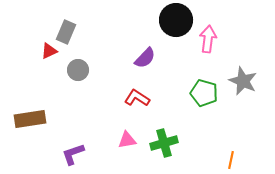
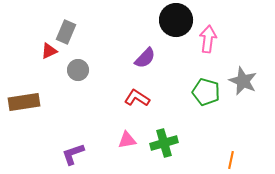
green pentagon: moved 2 px right, 1 px up
brown rectangle: moved 6 px left, 17 px up
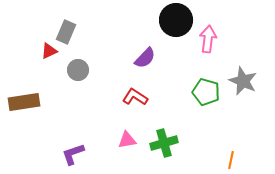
red L-shape: moved 2 px left, 1 px up
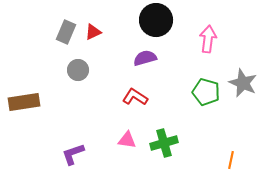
black circle: moved 20 px left
red triangle: moved 44 px right, 19 px up
purple semicircle: rotated 150 degrees counterclockwise
gray star: moved 2 px down
pink triangle: rotated 18 degrees clockwise
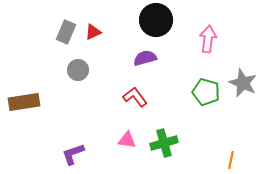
red L-shape: rotated 20 degrees clockwise
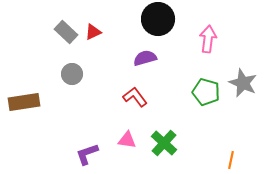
black circle: moved 2 px right, 1 px up
gray rectangle: rotated 70 degrees counterclockwise
gray circle: moved 6 px left, 4 px down
green cross: rotated 32 degrees counterclockwise
purple L-shape: moved 14 px right
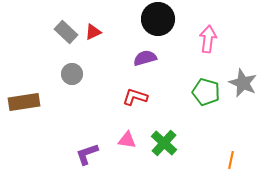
red L-shape: rotated 35 degrees counterclockwise
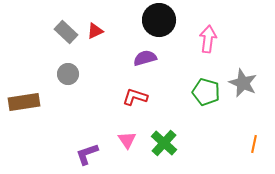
black circle: moved 1 px right, 1 px down
red triangle: moved 2 px right, 1 px up
gray circle: moved 4 px left
pink triangle: rotated 48 degrees clockwise
orange line: moved 23 px right, 16 px up
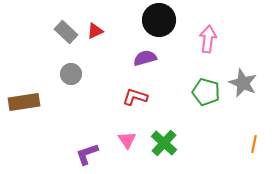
gray circle: moved 3 px right
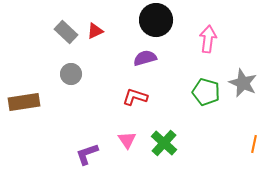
black circle: moved 3 px left
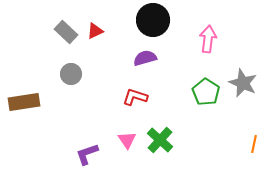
black circle: moved 3 px left
green pentagon: rotated 16 degrees clockwise
green cross: moved 4 px left, 3 px up
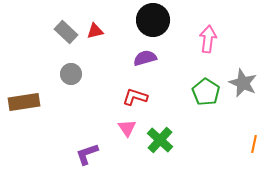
red triangle: rotated 12 degrees clockwise
pink triangle: moved 12 px up
